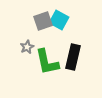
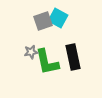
cyan square: moved 1 px left, 2 px up
gray star: moved 4 px right, 5 px down; rotated 16 degrees clockwise
black rectangle: rotated 25 degrees counterclockwise
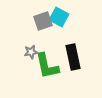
cyan square: moved 1 px right, 1 px up
green L-shape: moved 4 px down
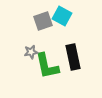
cyan square: moved 3 px right, 1 px up
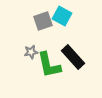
black rectangle: rotated 30 degrees counterclockwise
green L-shape: moved 2 px right, 1 px up
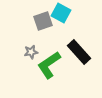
cyan square: moved 1 px left, 3 px up
black rectangle: moved 6 px right, 5 px up
green L-shape: rotated 68 degrees clockwise
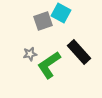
gray star: moved 1 px left, 2 px down
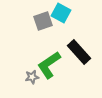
gray star: moved 2 px right, 23 px down
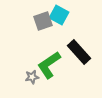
cyan square: moved 2 px left, 2 px down
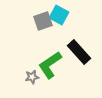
green L-shape: moved 1 px right
